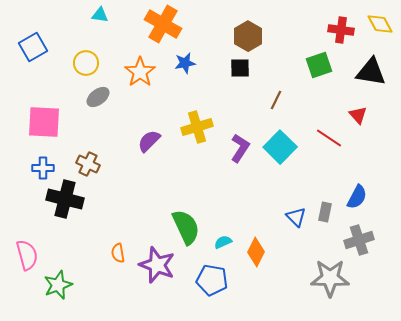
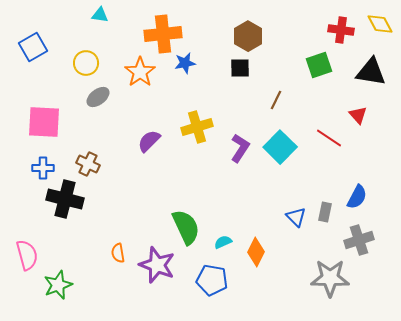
orange cross: moved 10 px down; rotated 36 degrees counterclockwise
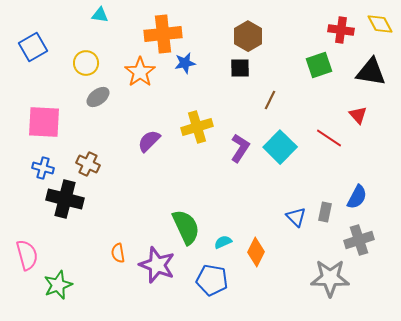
brown line: moved 6 px left
blue cross: rotated 15 degrees clockwise
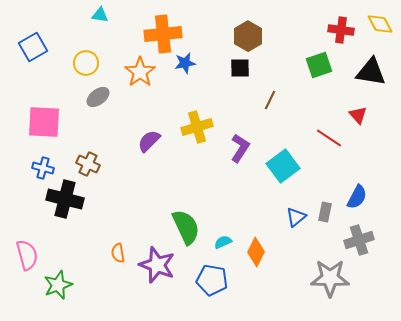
cyan square: moved 3 px right, 19 px down; rotated 8 degrees clockwise
blue triangle: rotated 35 degrees clockwise
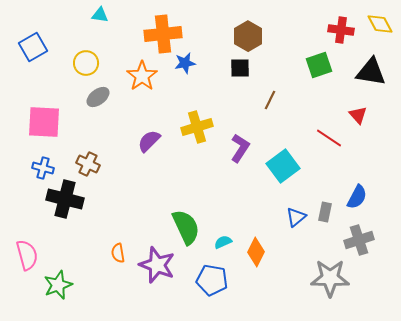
orange star: moved 2 px right, 4 px down
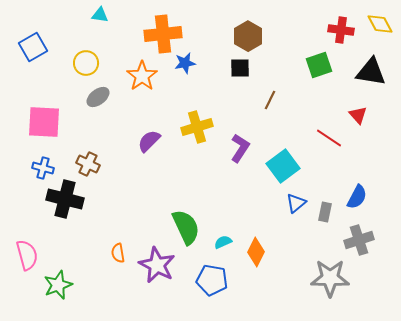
blue triangle: moved 14 px up
purple star: rotated 6 degrees clockwise
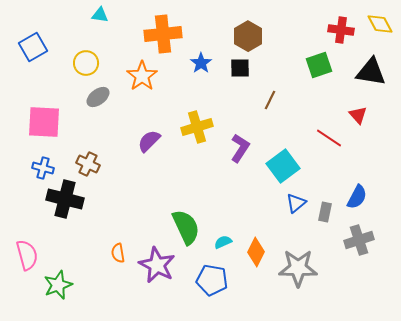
blue star: moved 16 px right; rotated 25 degrees counterclockwise
gray star: moved 32 px left, 10 px up
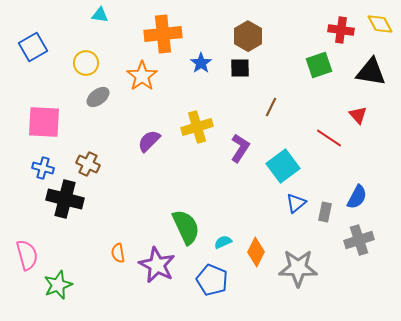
brown line: moved 1 px right, 7 px down
blue pentagon: rotated 12 degrees clockwise
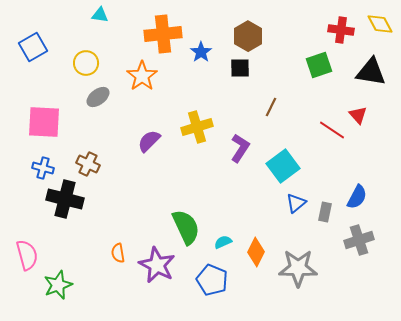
blue star: moved 11 px up
red line: moved 3 px right, 8 px up
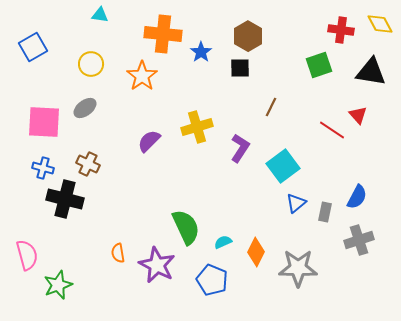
orange cross: rotated 12 degrees clockwise
yellow circle: moved 5 px right, 1 px down
gray ellipse: moved 13 px left, 11 px down
